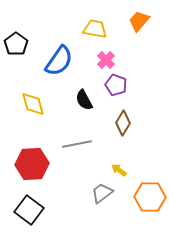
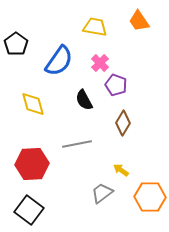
orange trapezoid: rotated 75 degrees counterclockwise
yellow trapezoid: moved 2 px up
pink cross: moved 6 px left, 3 px down
yellow arrow: moved 2 px right
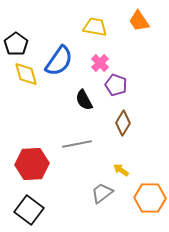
yellow diamond: moved 7 px left, 30 px up
orange hexagon: moved 1 px down
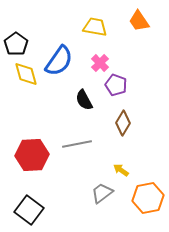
red hexagon: moved 9 px up
orange hexagon: moved 2 px left; rotated 12 degrees counterclockwise
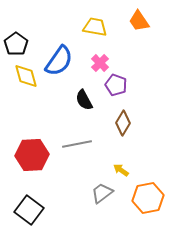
yellow diamond: moved 2 px down
